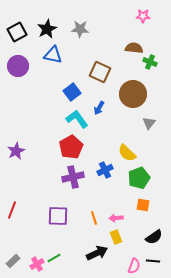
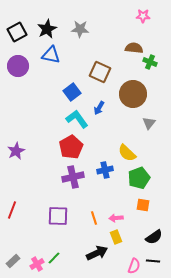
blue triangle: moved 2 px left
blue cross: rotated 14 degrees clockwise
green line: rotated 16 degrees counterclockwise
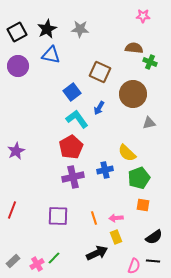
gray triangle: rotated 40 degrees clockwise
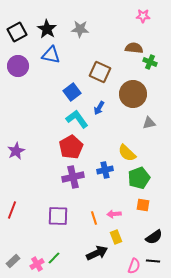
black star: rotated 12 degrees counterclockwise
pink arrow: moved 2 px left, 4 px up
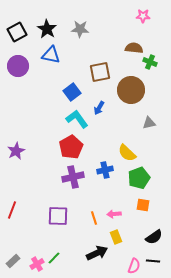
brown square: rotated 35 degrees counterclockwise
brown circle: moved 2 px left, 4 px up
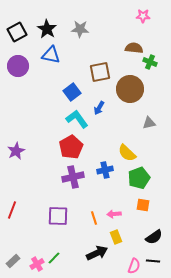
brown circle: moved 1 px left, 1 px up
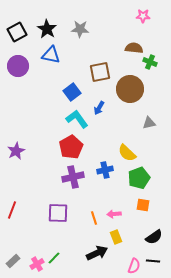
purple square: moved 3 px up
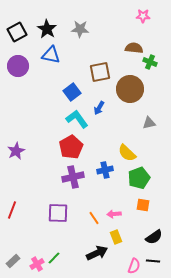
orange line: rotated 16 degrees counterclockwise
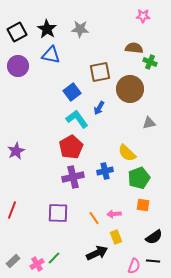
blue cross: moved 1 px down
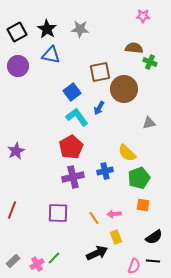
brown circle: moved 6 px left
cyan L-shape: moved 2 px up
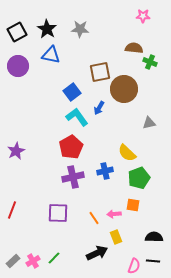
orange square: moved 10 px left
black semicircle: rotated 144 degrees counterclockwise
pink cross: moved 4 px left, 3 px up
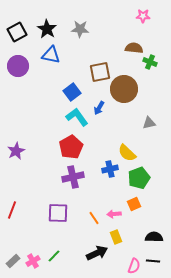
blue cross: moved 5 px right, 2 px up
orange square: moved 1 px right, 1 px up; rotated 32 degrees counterclockwise
green line: moved 2 px up
